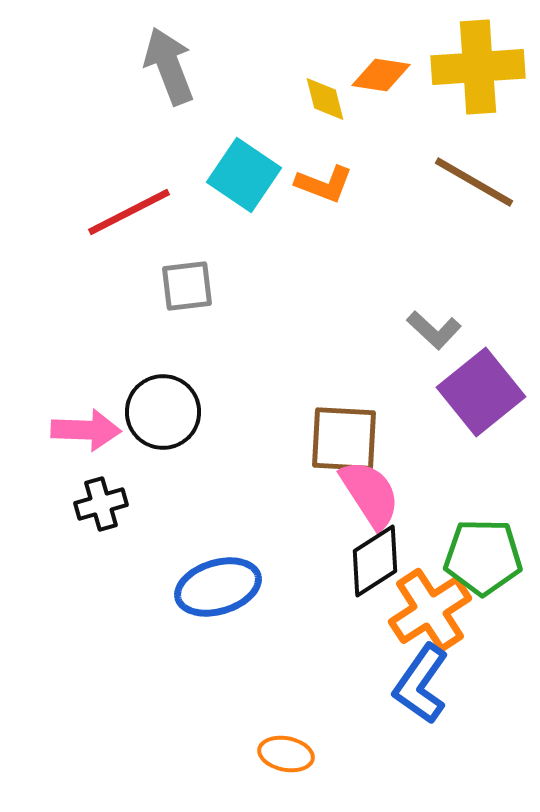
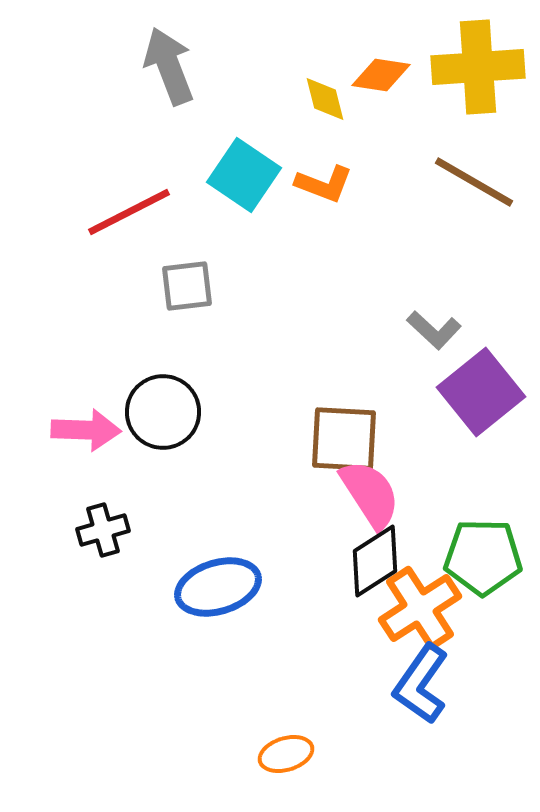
black cross: moved 2 px right, 26 px down
orange cross: moved 10 px left, 2 px up
orange ellipse: rotated 28 degrees counterclockwise
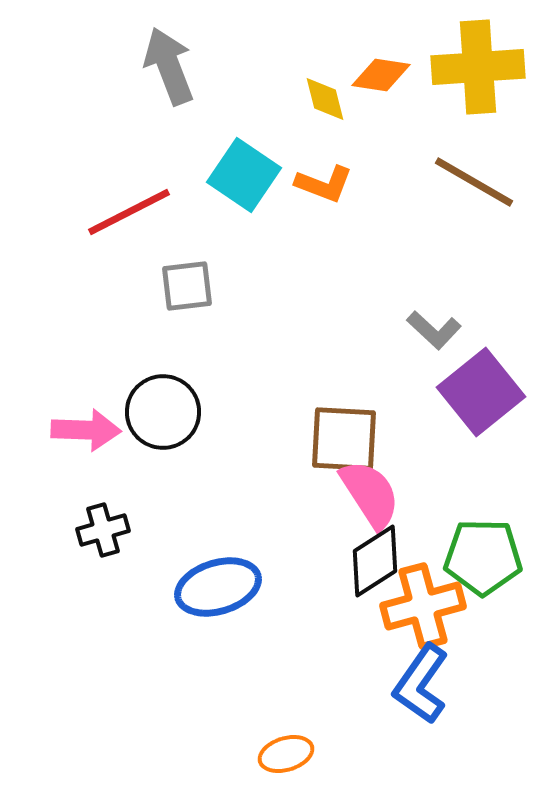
orange cross: moved 3 px right, 2 px up; rotated 18 degrees clockwise
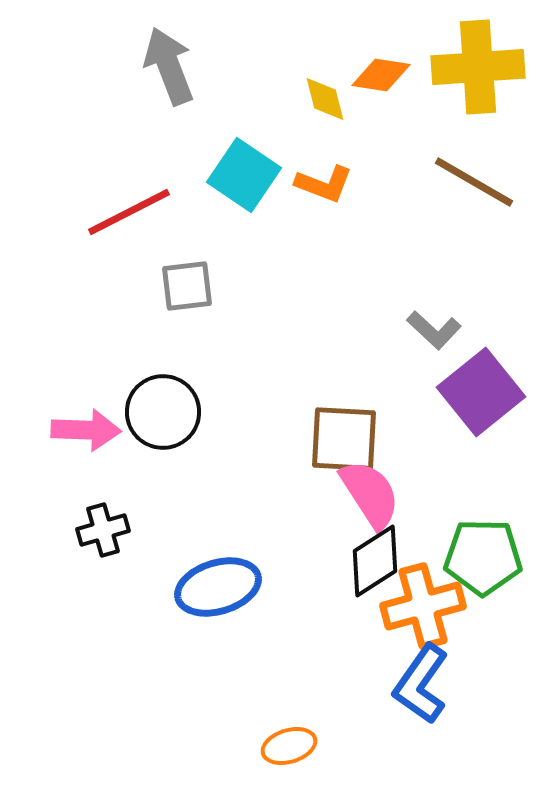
orange ellipse: moved 3 px right, 8 px up
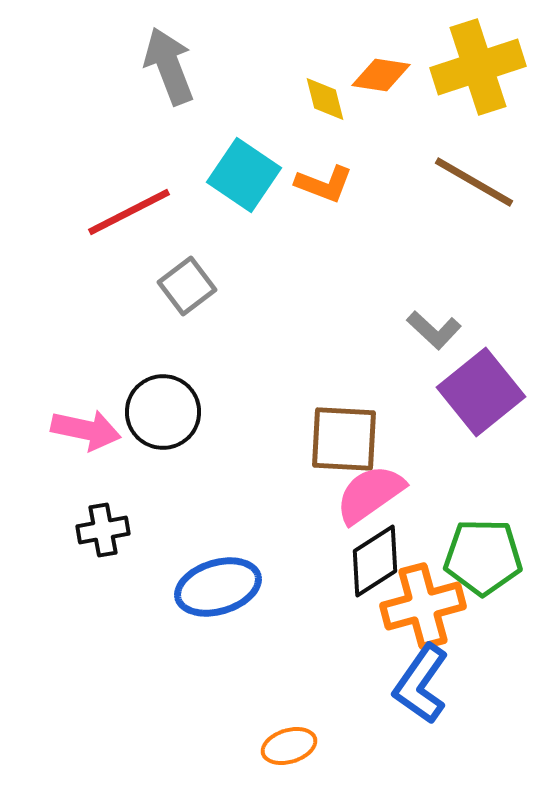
yellow cross: rotated 14 degrees counterclockwise
gray square: rotated 30 degrees counterclockwise
pink arrow: rotated 10 degrees clockwise
pink semicircle: rotated 92 degrees counterclockwise
black cross: rotated 6 degrees clockwise
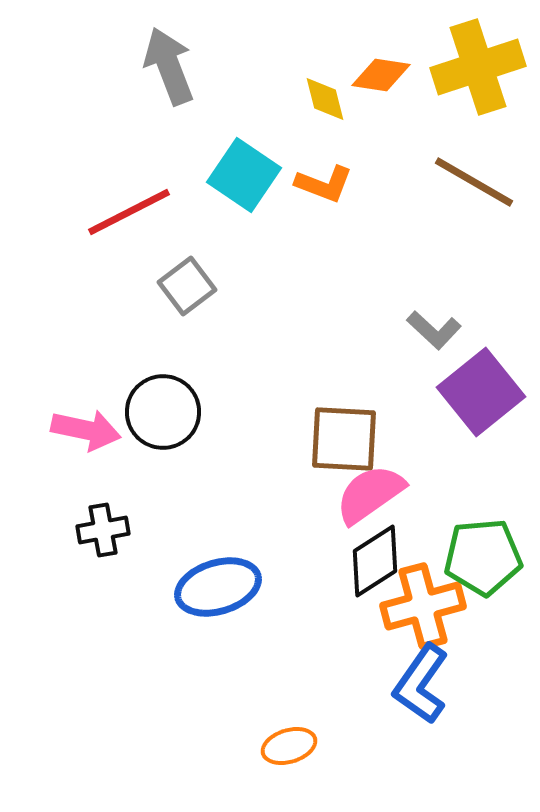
green pentagon: rotated 6 degrees counterclockwise
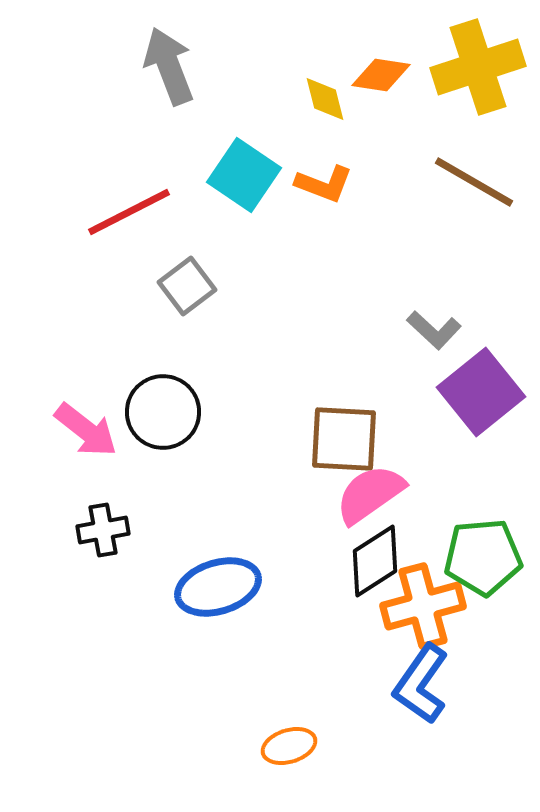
pink arrow: rotated 26 degrees clockwise
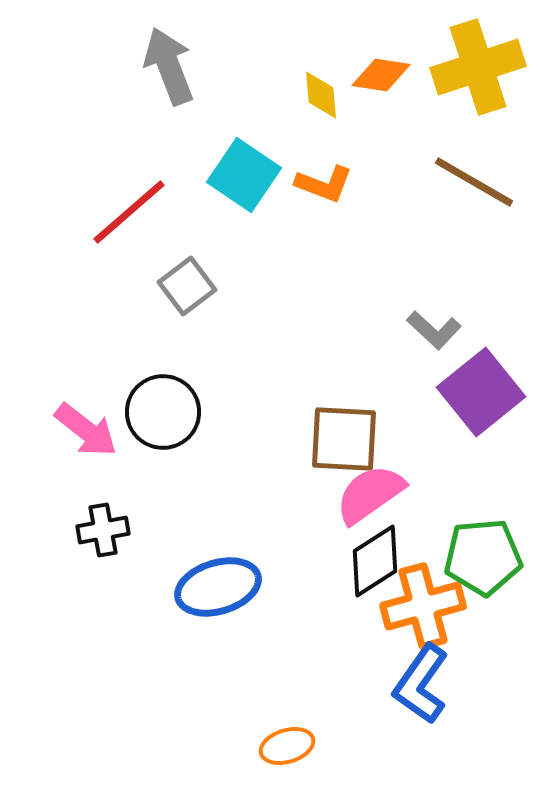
yellow diamond: moved 4 px left, 4 px up; rotated 9 degrees clockwise
red line: rotated 14 degrees counterclockwise
orange ellipse: moved 2 px left
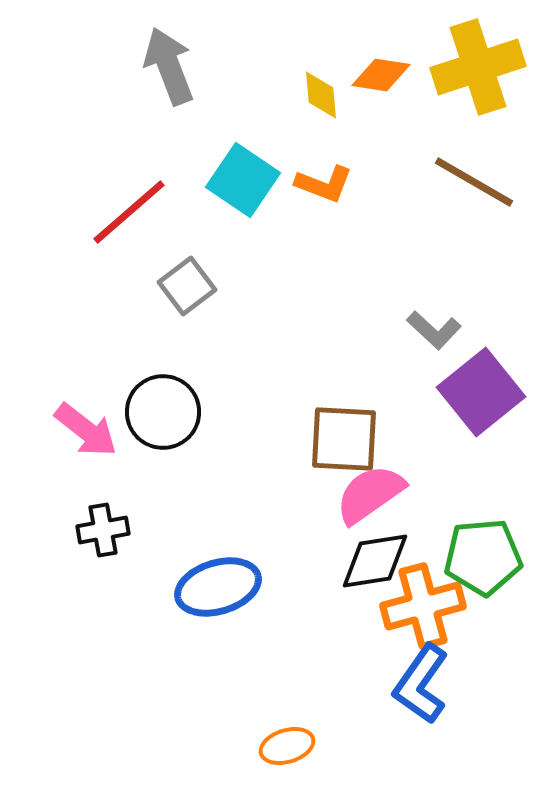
cyan square: moved 1 px left, 5 px down
black diamond: rotated 24 degrees clockwise
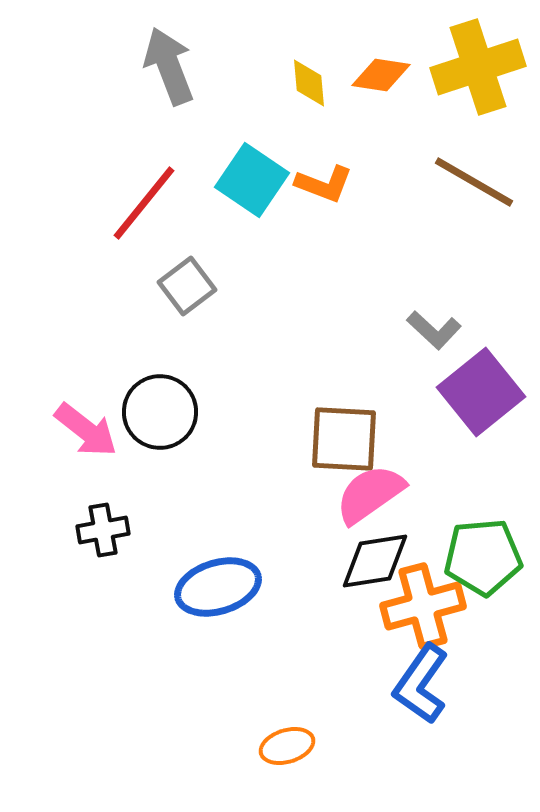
yellow diamond: moved 12 px left, 12 px up
cyan square: moved 9 px right
red line: moved 15 px right, 9 px up; rotated 10 degrees counterclockwise
black circle: moved 3 px left
